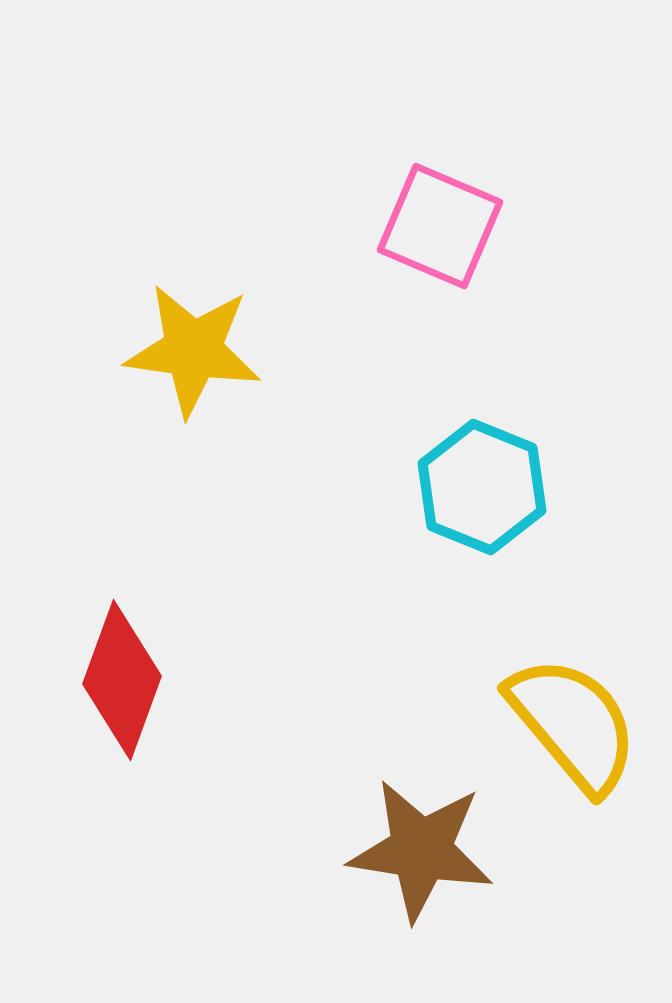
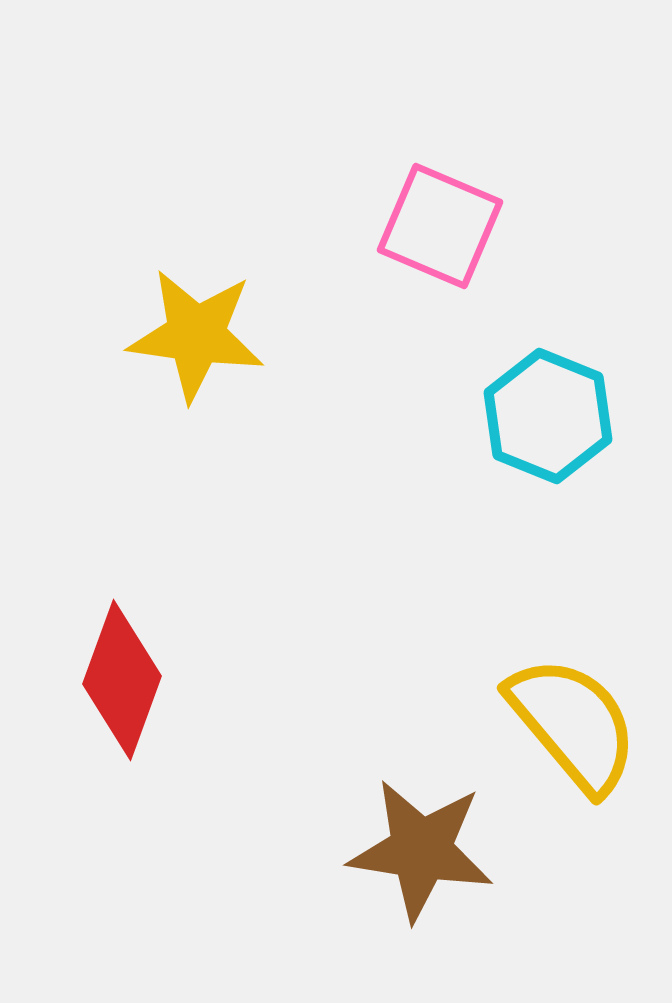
yellow star: moved 3 px right, 15 px up
cyan hexagon: moved 66 px right, 71 px up
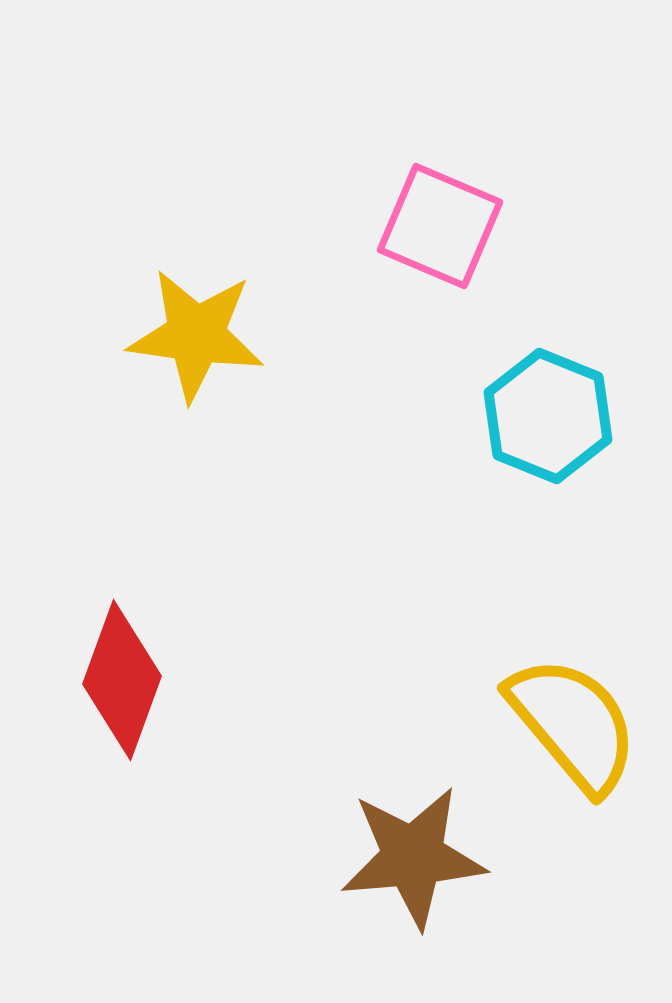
brown star: moved 8 px left, 7 px down; rotated 14 degrees counterclockwise
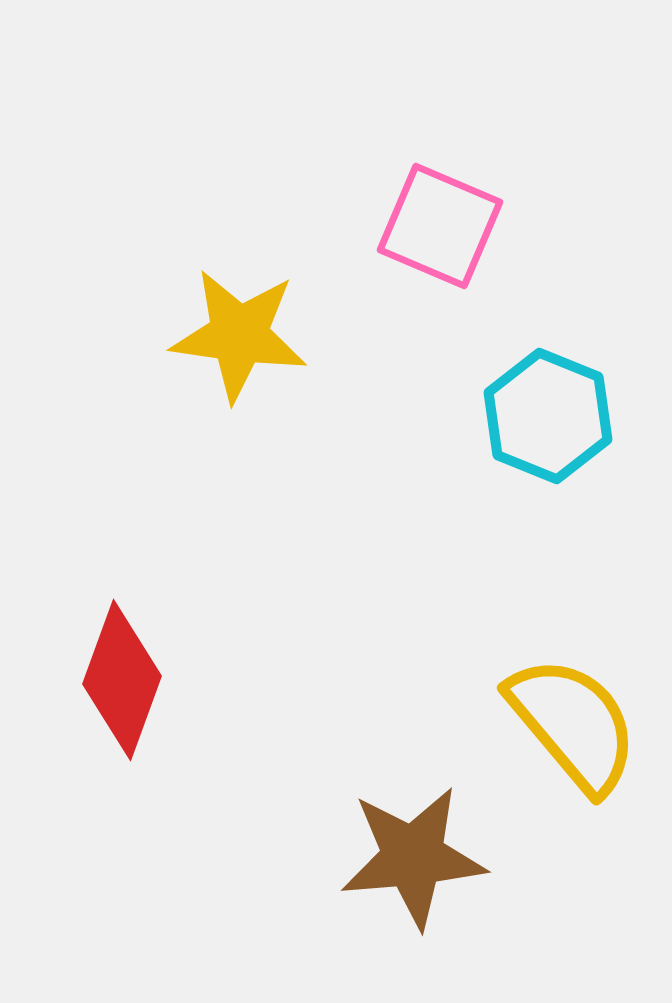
yellow star: moved 43 px right
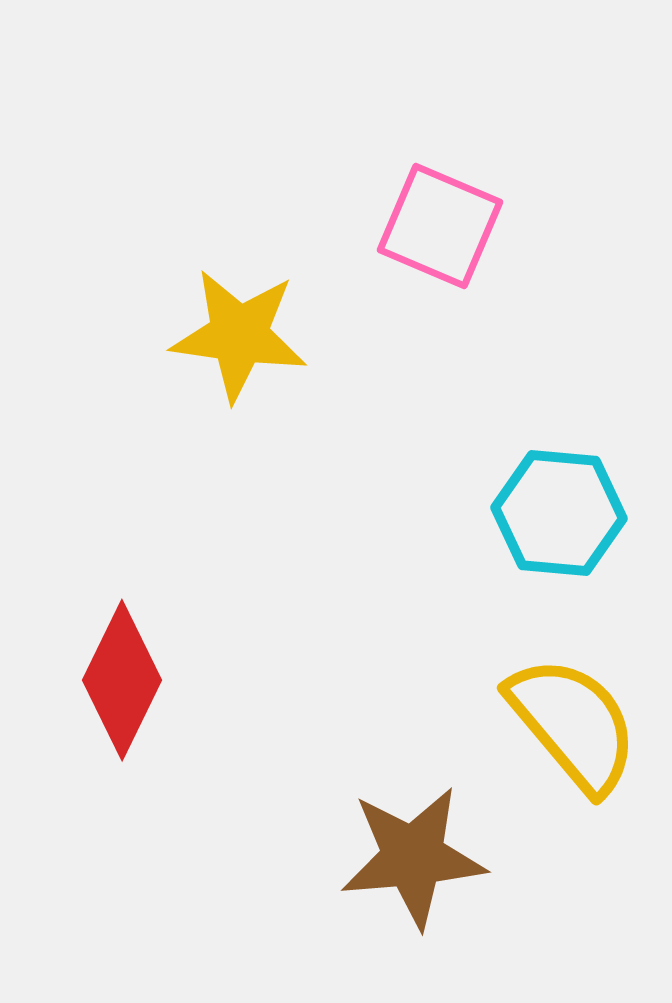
cyan hexagon: moved 11 px right, 97 px down; rotated 17 degrees counterclockwise
red diamond: rotated 6 degrees clockwise
